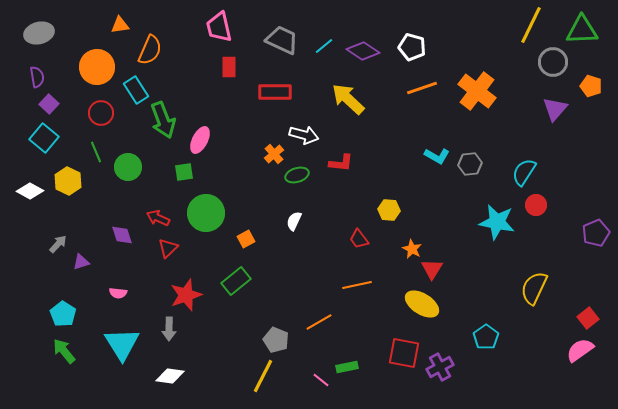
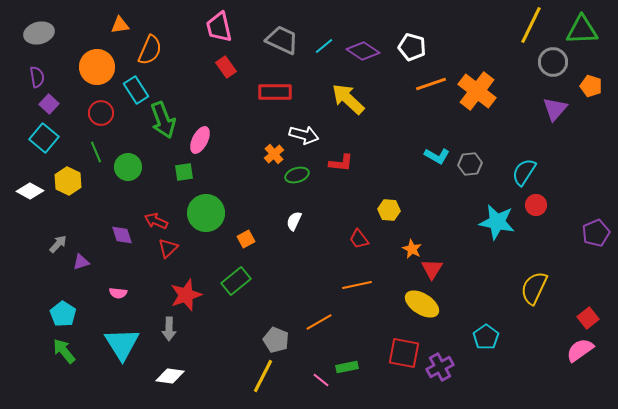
red rectangle at (229, 67): moved 3 px left; rotated 35 degrees counterclockwise
orange line at (422, 88): moved 9 px right, 4 px up
red arrow at (158, 218): moved 2 px left, 3 px down
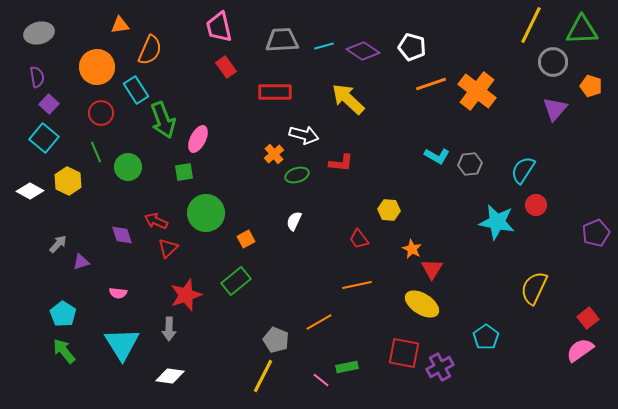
gray trapezoid at (282, 40): rotated 28 degrees counterclockwise
cyan line at (324, 46): rotated 24 degrees clockwise
pink ellipse at (200, 140): moved 2 px left, 1 px up
cyan semicircle at (524, 172): moved 1 px left, 2 px up
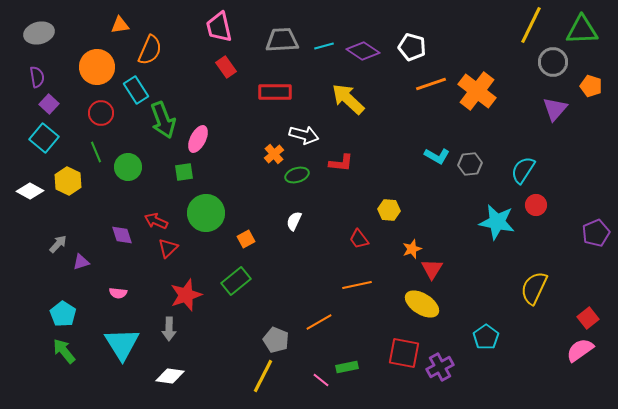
orange star at (412, 249): rotated 24 degrees clockwise
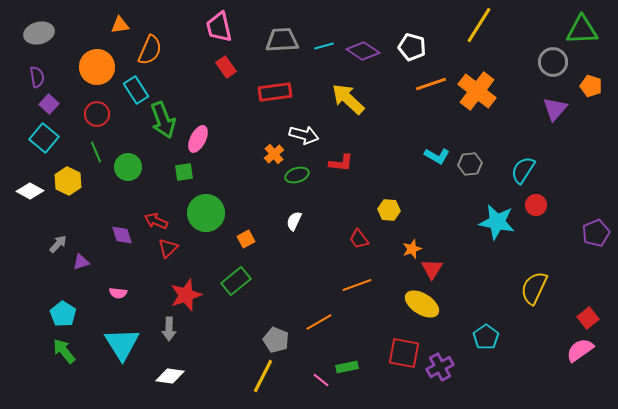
yellow line at (531, 25): moved 52 px left; rotated 6 degrees clockwise
red rectangle at (275, 92): rotated 8 degrees counterclockwise
red circle at (101, 113): moved 4 px left, 1 px down
orange line at (357, 285): rotated 8 degrees counterclockwise
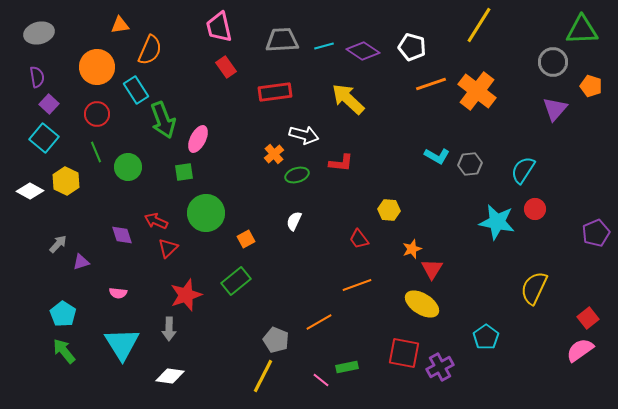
yellow hexagon at (68, 181): moved 2 px left
red circle at (536, 205): moved 1 px left, 4 px down
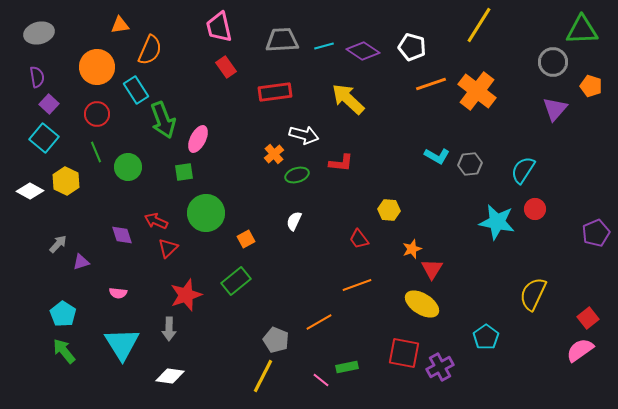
yellow semicircle at (534, 288): moved 1 px left, 6 px down
